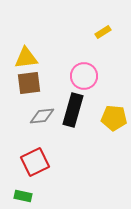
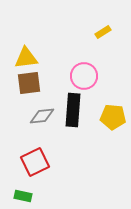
black rectangle: rotated 12 degrees counterclockwise
yellow pentagon: moved 1 px left, 1 px up
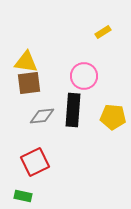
yellow triangle: moved 4 px down; rotated 15 degrees clockwise
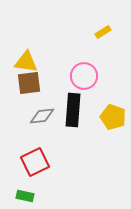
yellow pentagon: rotated 15 degrees clockwise
green rectangle: moved 2 px right
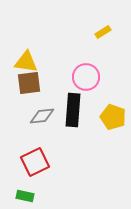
pink circle: moved 2 px right, 1 px down
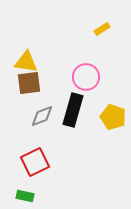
yellow rectangle: moved 1 px left, 3 px up
black rectangle: rotated 12 degrees clockwise
gray diamond: rotated 15 degrees counterclockwise
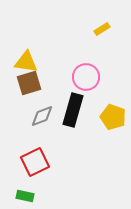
brown square: rotated 10 degrees counterclockwise
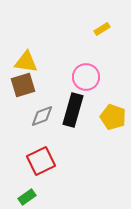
brown square: moved 6 px left, 2 px down
red square: moved 6 px right, 1 px up
green rectangle: moved 2 px right, 1 px down; rotated 48 degrees counterclockwise
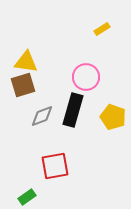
red square: moved 14 px right, 5 px down; rotated 16 degrees clockwise
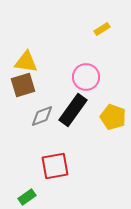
black rectangle: rotated 20 degrees clockwise
